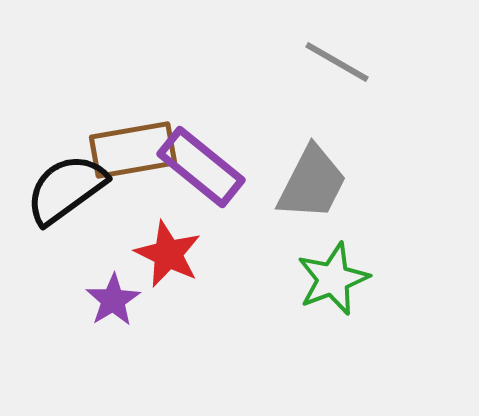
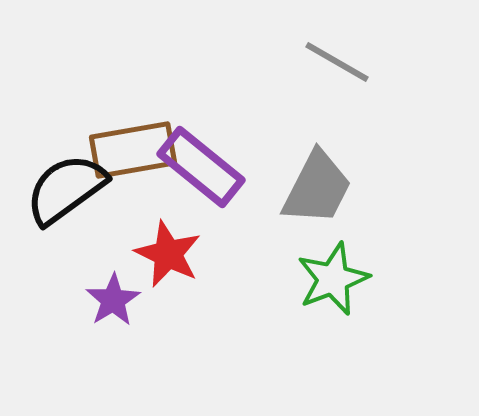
gray trapezoid: moved 5 px right, 5 px down
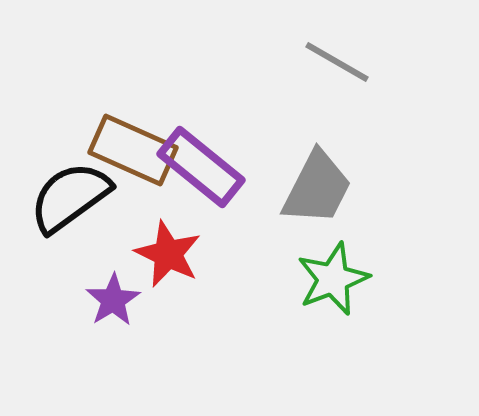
brown rectangle: rotated 34 degrees clockwise
black semicircle: moved 4 px right, 8 px down
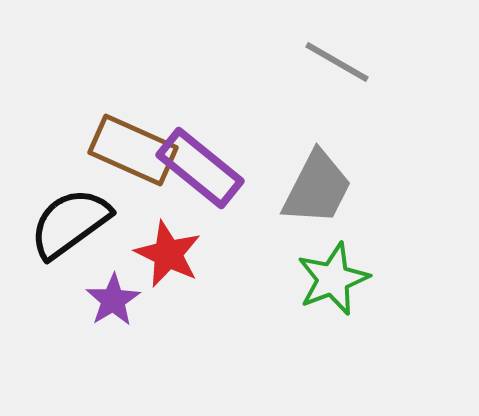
purple rectangle: moved 1 px left, 1 px down
black semicircle: moved 26 px down
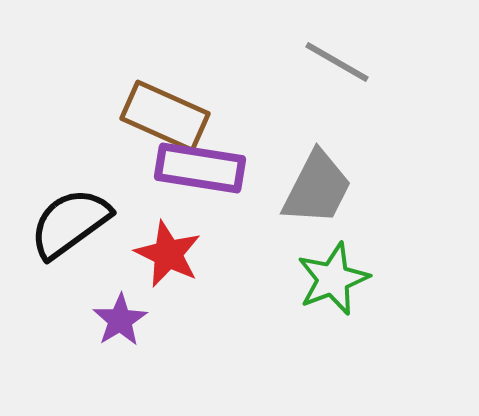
brown rectangle: moved 32 px right, 34 px up
purple rectangle: rotated 30 degrees counterclockwise
purple star: moved 7 px right, 20 px down
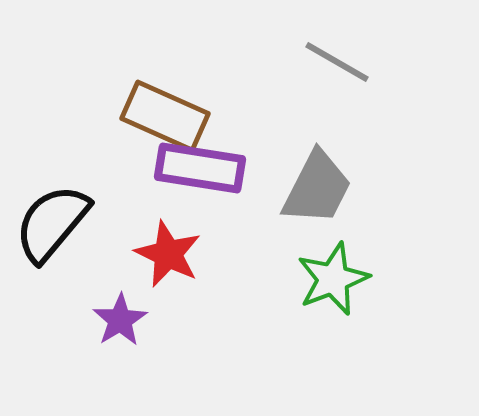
black semicircle: moved 18 px left; rotated 14 degrees counterclockwise
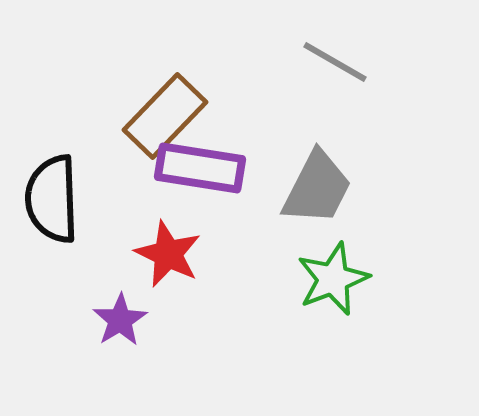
gray line: moved 2 px left
brown rectangle: rotated 70 degrees counterclockwise
black semicircle: moved 24 px up; rotated 42 degrees counterclockwise
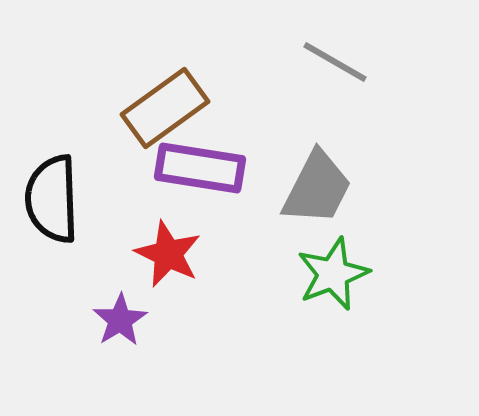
brown rectangle: moved 8 px up; rotated 10 degrees clockwise
green star: moved 5 px up
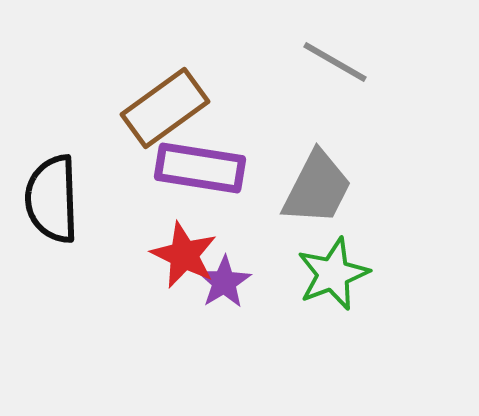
red star: moved 16 px right, 1 px down
purple star: moved 104 px right, 38 px up
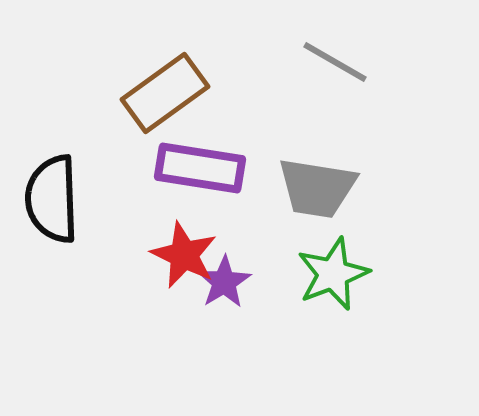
brown rectangle: moved 15 px up
gray trapezoid: rotated 72 degrees clockwise
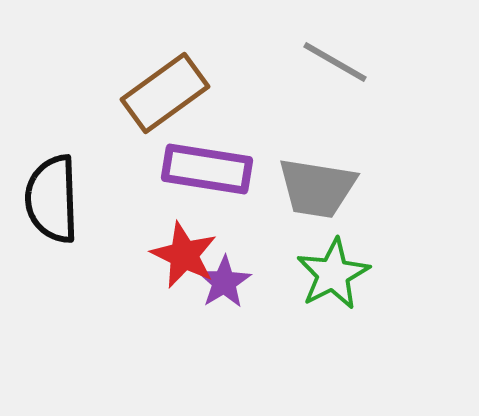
purple rectangle: moved 7 px right, 1 px down
green star: rotated 6 degrees counterclockwise
